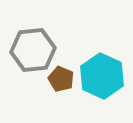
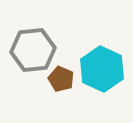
cyan hexagon: moved 7 px up
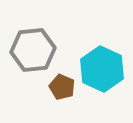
brown pentagon: moved 1 px right, 8 px down
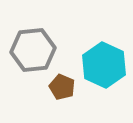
cyan hexagon: moved 2 px right, 4 px up
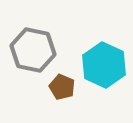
gray hexagon: rotated 18 degrees clockwise
